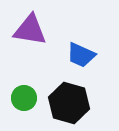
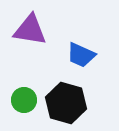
green circle: moved 2 px down
black hexagon: moved 3 px left
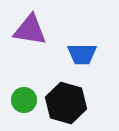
blue trapezoid: moved 1 px right, 1 px up; rotated 24 degrees counterclockwise
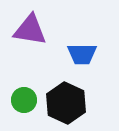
black hexagon: rotated 9 degrees clockwise
